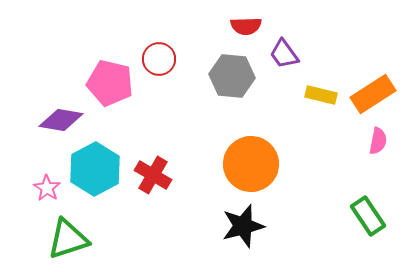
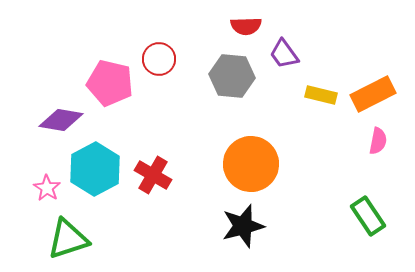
orange rectangle: rotated 6 degrees clockwise
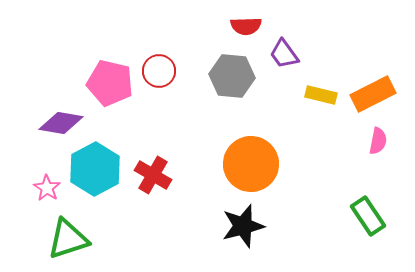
red circle: moved 12 px down
purple diamond: moved 3 px down
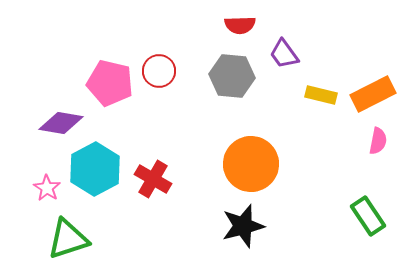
red semicircle: moved 6 px left, 1 px up
red cross: moved 4 px down
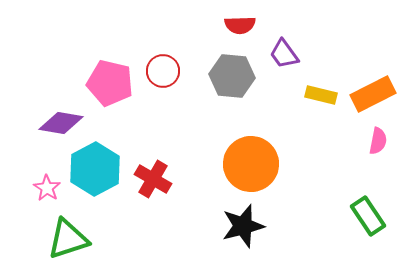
red circle: moved 4 px right
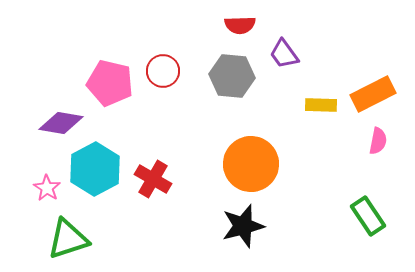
yellow rectangle: moved 10 px down; rotated 12 degrees counterclockwise
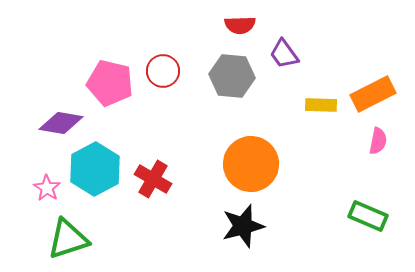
green rectangle: rotated 33 degrees counterclockwise
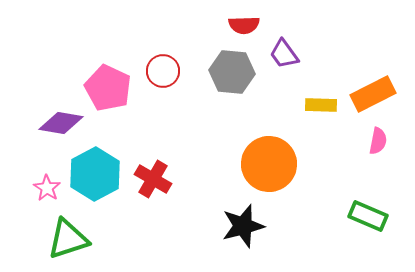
red semicircle: moved 4 px right
gray hexagon: moved 4 px up
pink pentagon: moved 2 px left, 5 px down; rotated 12 degrees clockwise
orange circle: moved 18 px right
cyan hexagon: moved 5 px down
